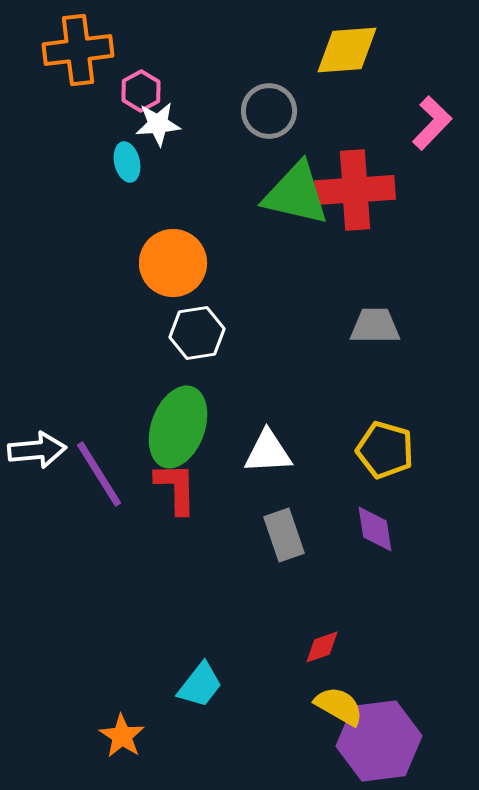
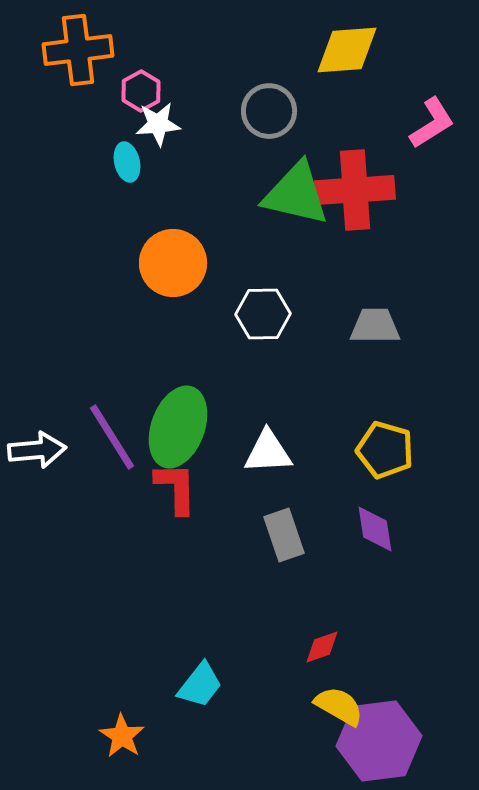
pink L-shape: rotated 14 degrees clockwise
white hexagon: moved 66 px right, 19 px up; rotated 8 degrees clockwise
purple line: moved 13 px right, 37 px up
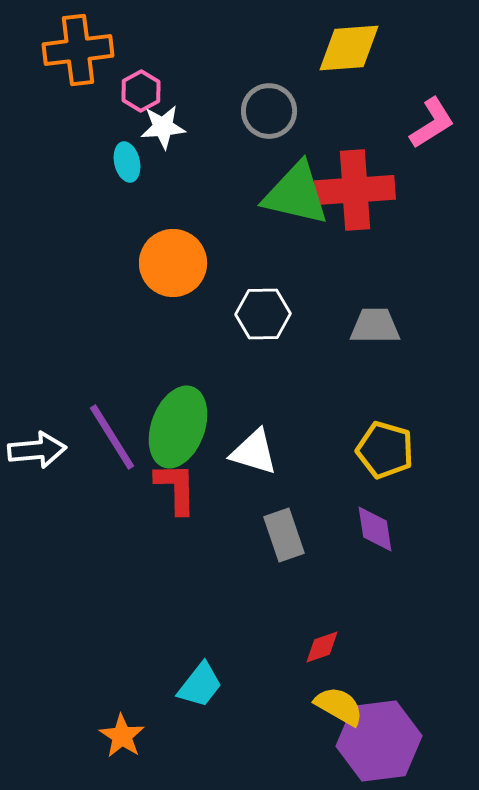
yellow diamond: moved 2 px right, 2 px up
white star: moved 5 px right, 3 px down
white triangle: moved 14 px left; rotated 20 degrees clockwise
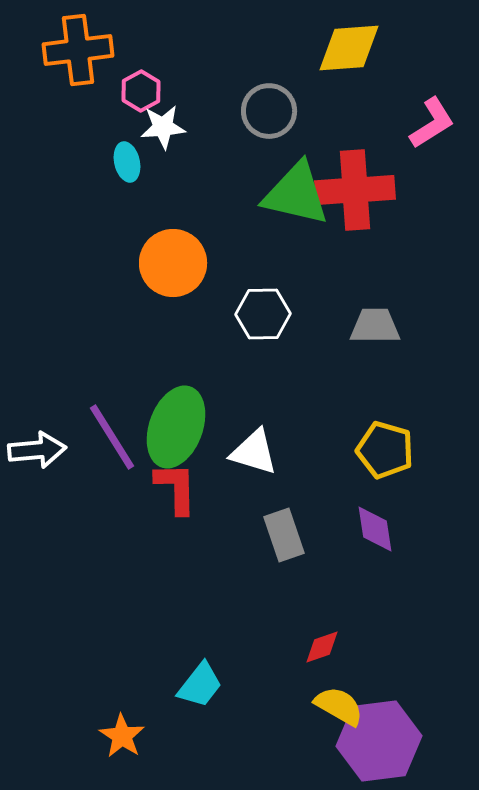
green ellipse: moved 2 px left
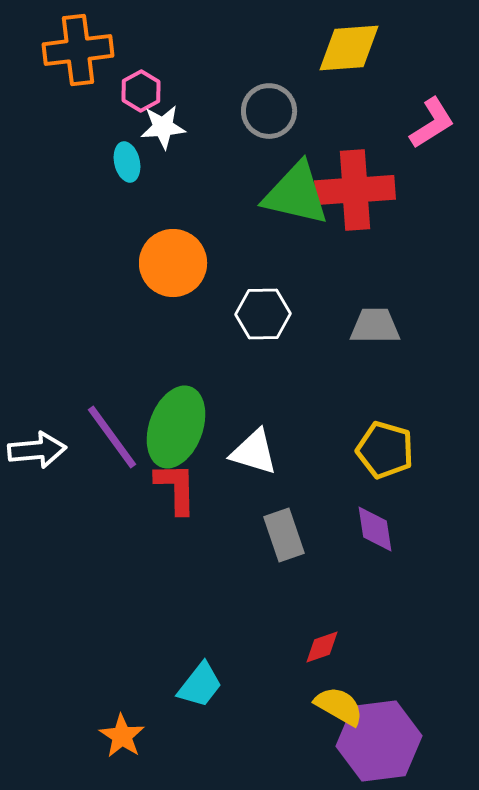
purple line: rotated 4 degrees counterclockwise
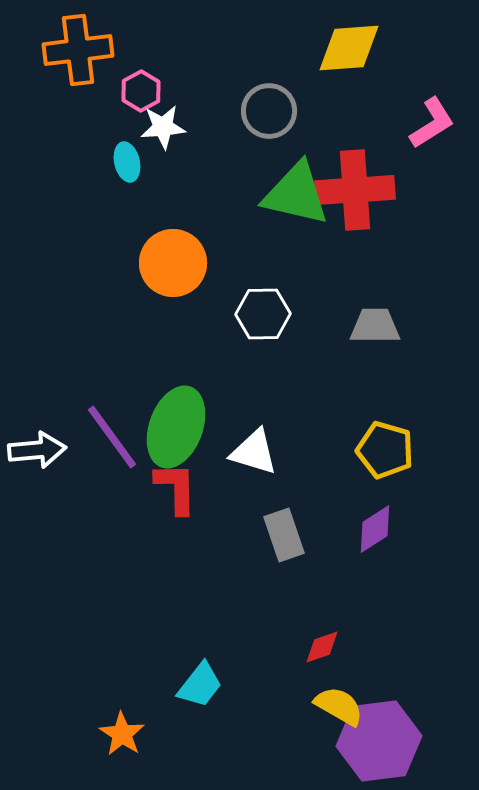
purple diamond: rotated 66 degrees clockwise
orange star: moved 2 px up
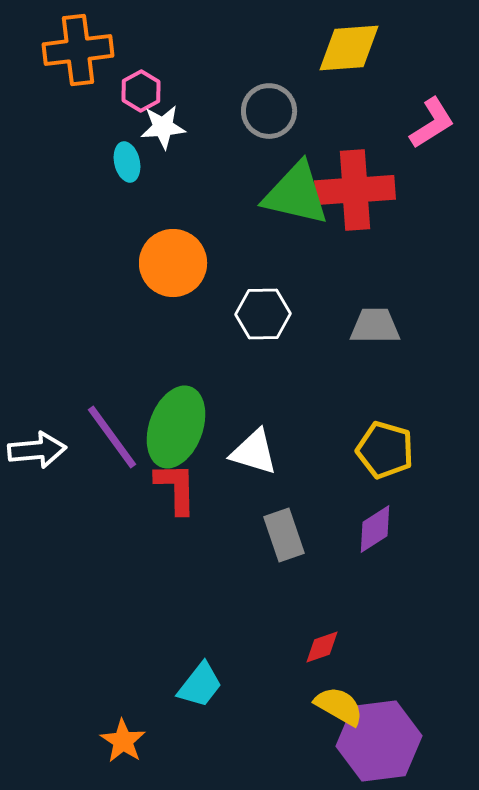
orange star: moved 1 px right, 7 px down
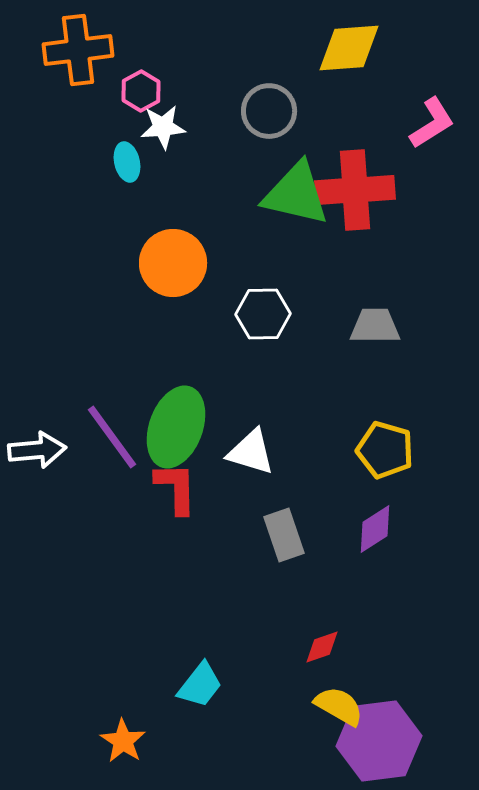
white triangle: moved 3 px left
